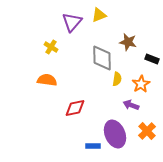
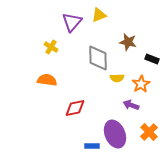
gray diamond: moved 4 px left
yellow semicircle: moved 1 px up; rotated 80 degrees clockwise
orange cross: moved 2 px right, 1 px down
blue rectangle: moved 1 px left
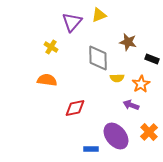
purple ellipse: moved 1 px right, 2 px down; rotated 16 degrees counterclockwise
blue rectangle: moved 1 px left, 3 px down
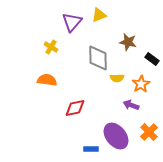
black rectangle: rotated 16 degrees clockwise
